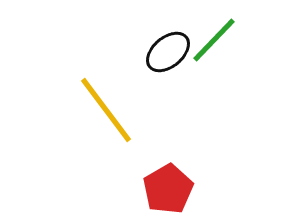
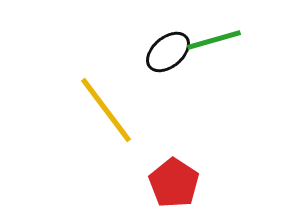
green line: rotated 30 degrees clockwise
red pentagon: moved 6 px right, 6 px up; rotated 9 degrees counterclockwise
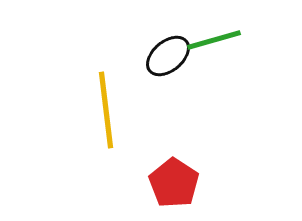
black ellipse: moved 4 px down
yellow line: rotated 30 degrees clockwise
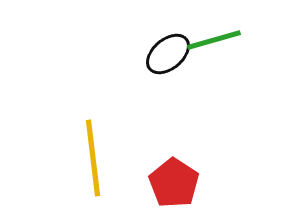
black ellipse: moved 2 px up
yellow line: moved 13 px left, 48 px down
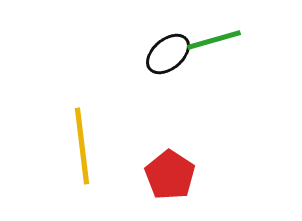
yellow line: moved 11 px left, 12 px up
red pentagon: moved 4 px left, 8 px up
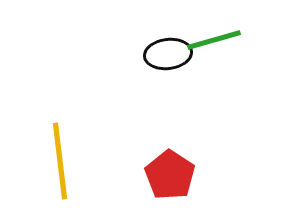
black ellipse: rotated 33 degrees clockwise
yellow line: moved 22 px left, 15 px down
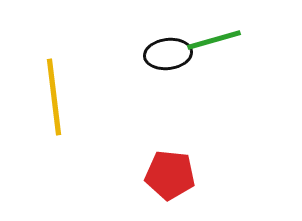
yellow line: moved 6 px left, 64 px up
red pentagon: rotated 27 degrees counterclockwise
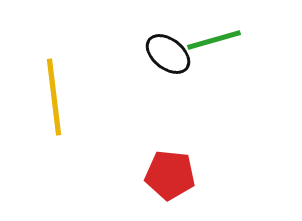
black ellipse: rotated 45 degrees clockwise
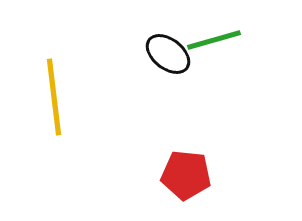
red pentagon: moved 16 px right
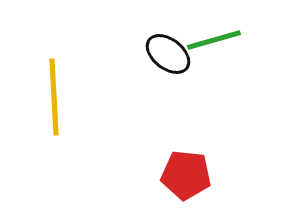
yellow line: rotated 4 degrees clockwise
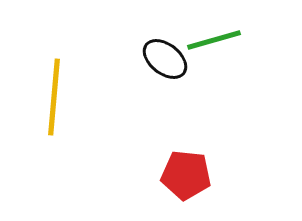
black ellipse: moved 3 px left, 5 px down
yellow line: rotated 8 degrees clockwise
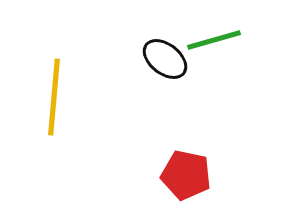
red pentagon: rotated 6 degrees clockwise
